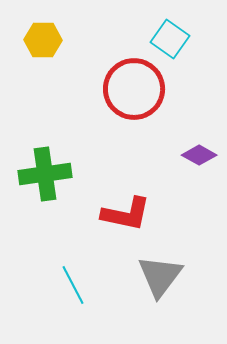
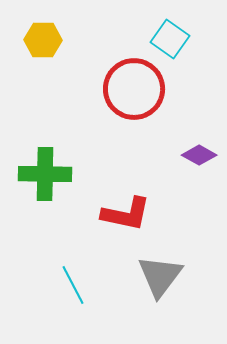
green cross: rotated 9 degrees clockwise
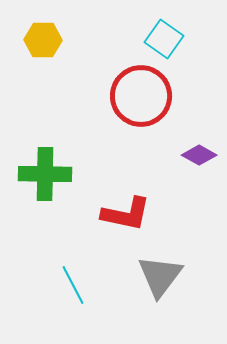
cyan square: moved 6 px left
red circle: moved 7 px right, 7 px down
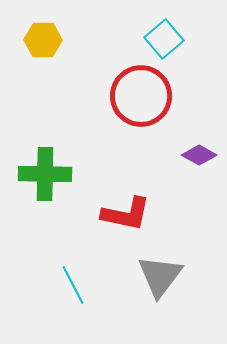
cyan square: rotated 15 degrees clockwise
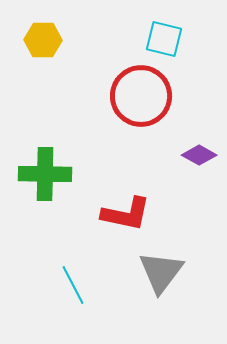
cyan square: rotated 36 degrees counterclockwise
gray triangle: moved 1 px right, 4 px up
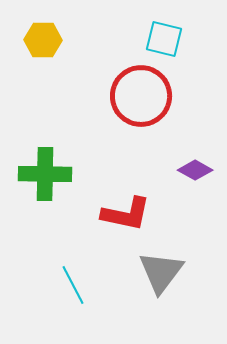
purple diamond: moved 4 px left, 15 px down
